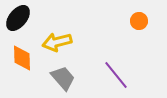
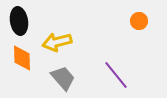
black ellipse: moved 1 px right, 3 px down; rotated 48 degrees counterclockwise
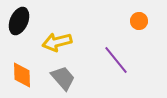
black ellipse: rotated 32 degrees clockwise
orange diamond: moved 17 px down
purple line: moved 15 px up
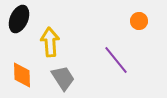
black ellipse: moved 2 px up
yellow arrow: moved 7 px left; rotated 100 degrees clockwise
gray trapezoid: rotated 8 degrees clockwise
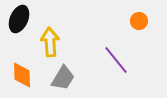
gray trapezoid: rotated 64 degrees clockwise
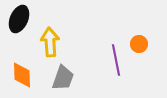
orange circle: moved 23 px down
purple line: rotated 28 degrees clockwise
gray trapezoid: rotated 12 degrees counterclockwise
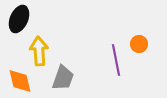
yellow arrow: moved 11 px left, 9 px down
orange diamond: moved 2 px left, 6 px down; rotated 12 degrees counterclockwise
